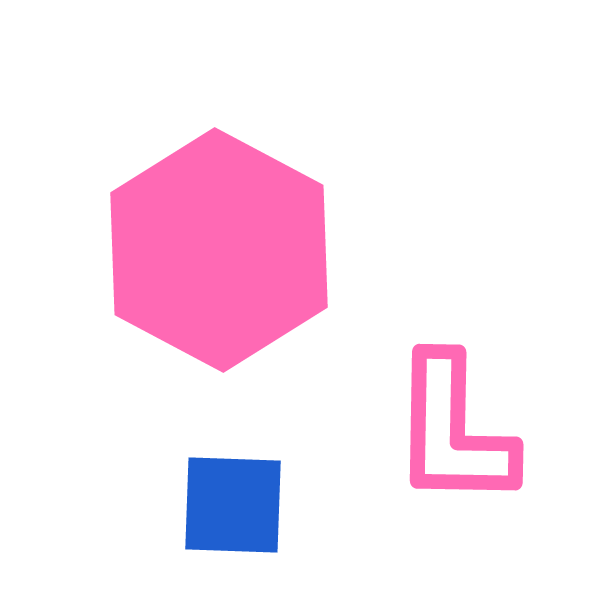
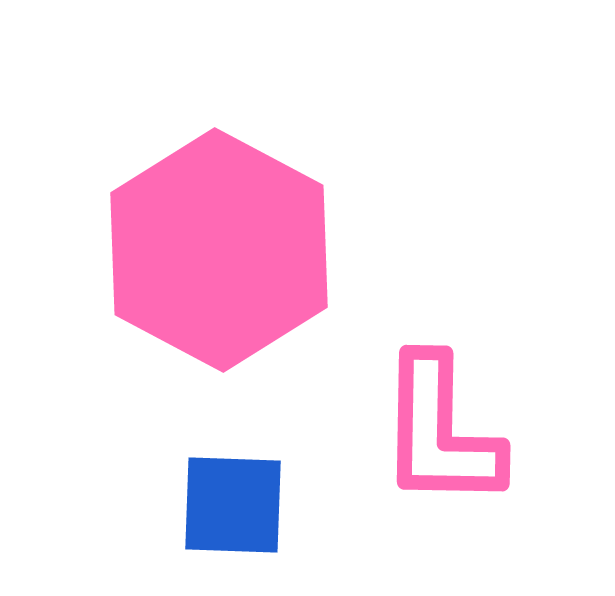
pink L-shape: moved 13 px left, 1 px down
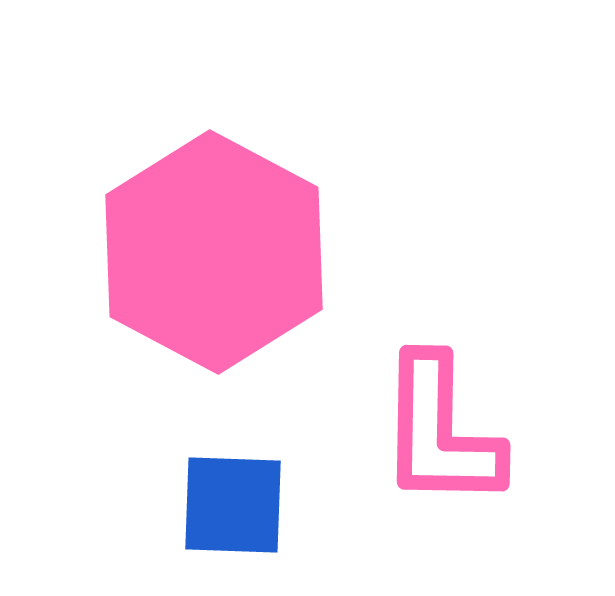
pink hexagon: moved 5 px left, 2 px down
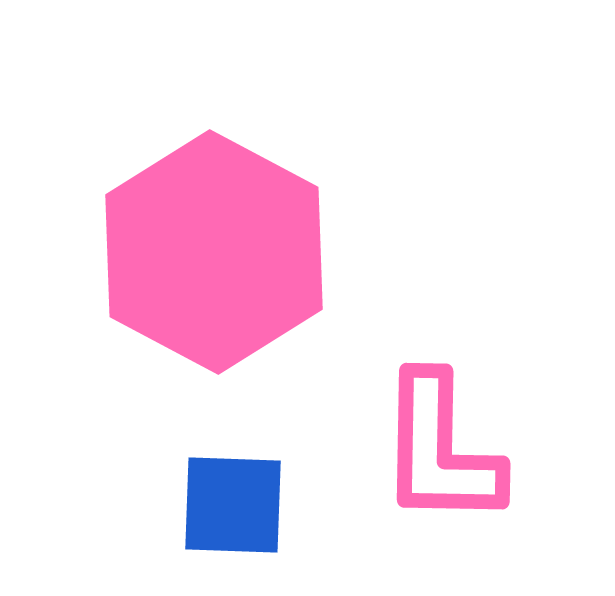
pink L-shape: moved 18 px down
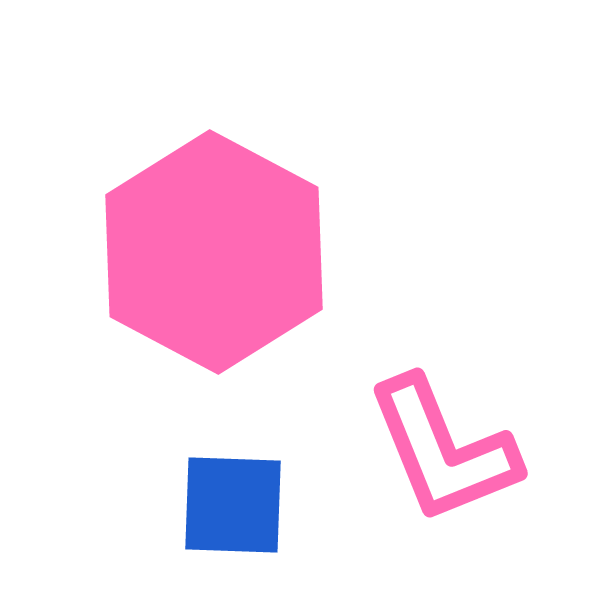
pink L-shape: moved 3 px right; rotated 23 degrees counterclockwise
